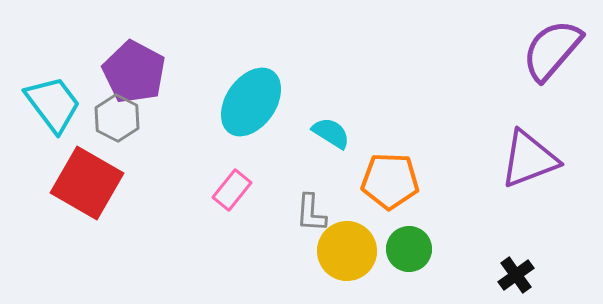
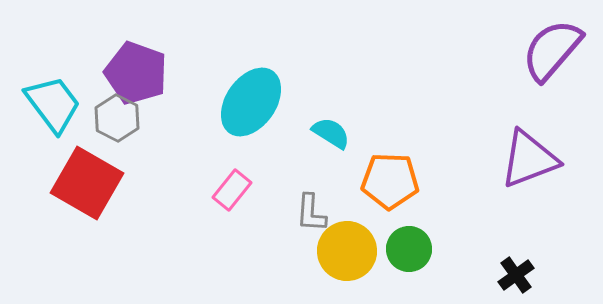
purple pentagon: moved 2 px right, 1 px down; rotated 8 degrees counterclockwise
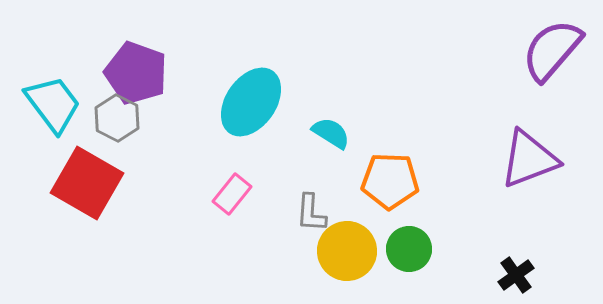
pink rectangle: moved 4 px down
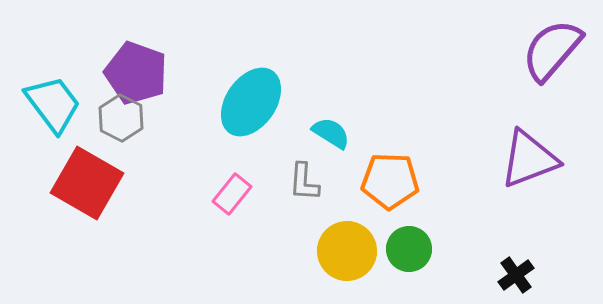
gray hexagon: moved 4 px right
gray L-shape: moved 7 px left, 31 px up
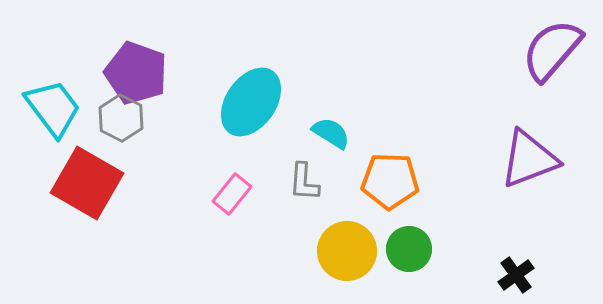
cyan trapezoid: moved 4 px down
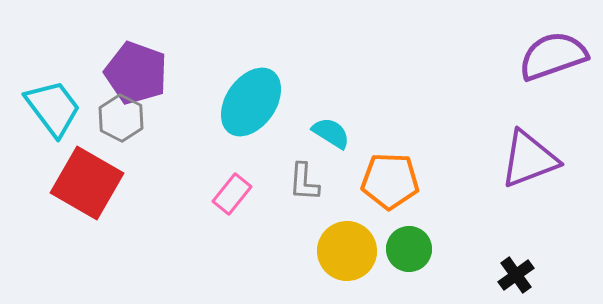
purple semicircle: moved 1 px right, 6 px down; rotated 30 degrees clockwise
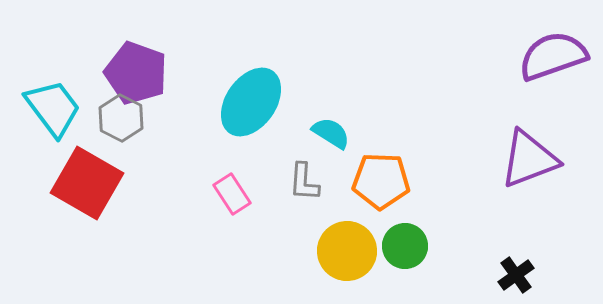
orange pentagon: moved 9 px left
pink rectangle: rotated 72 degrees counterclockwise
green circle: moved 4 px left, 3 px up
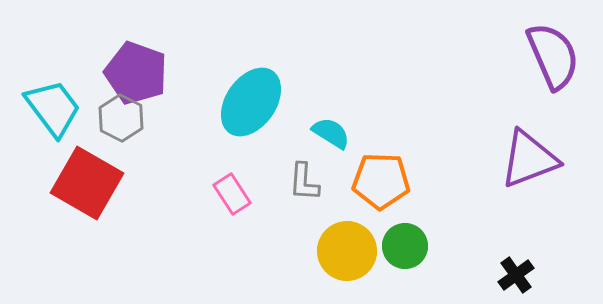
purple semicircle: rotated 86 degrees clockwise
